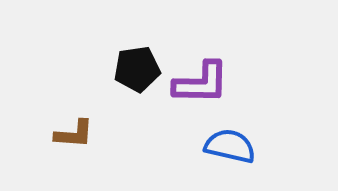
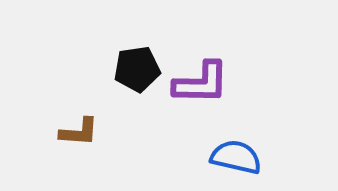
brown L-shape: moved 5 px right, 2 px up
blue semicircle: moved 6 px right, 11 px down
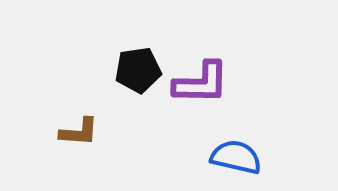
black pentagon: moved 1 px right, 1 px down
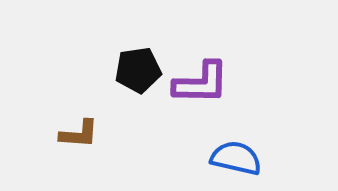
brown L-shape: moved 2 px down
blue semicircle: moved 1 px down
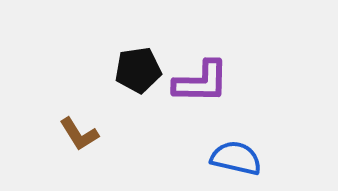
purple L-shape: moved 1 px up
brown L-shape: rotated 54 degrees clockwise
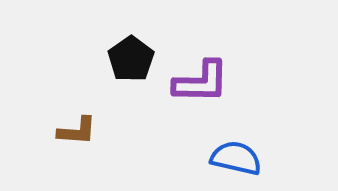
black pentagon: moved 7 px left, 11 px up; rotated 27 degrees counterclockwise
brown L-shape: moved 2 px left, 3 px up; rotated 54 degrees counterclockwise
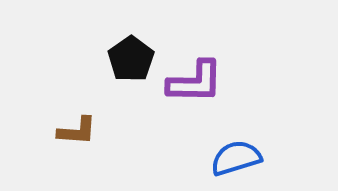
purple L-shape: moved 6 px left
blue semicircle: rotated 30 degrees counterclockwise
